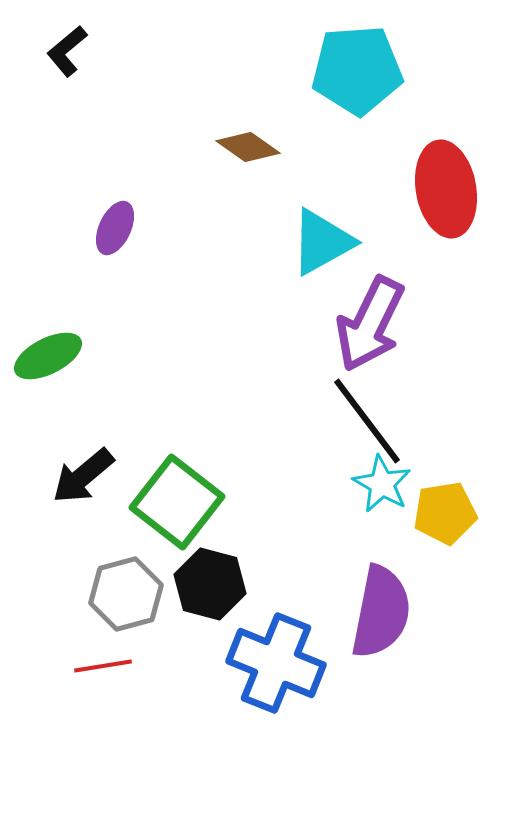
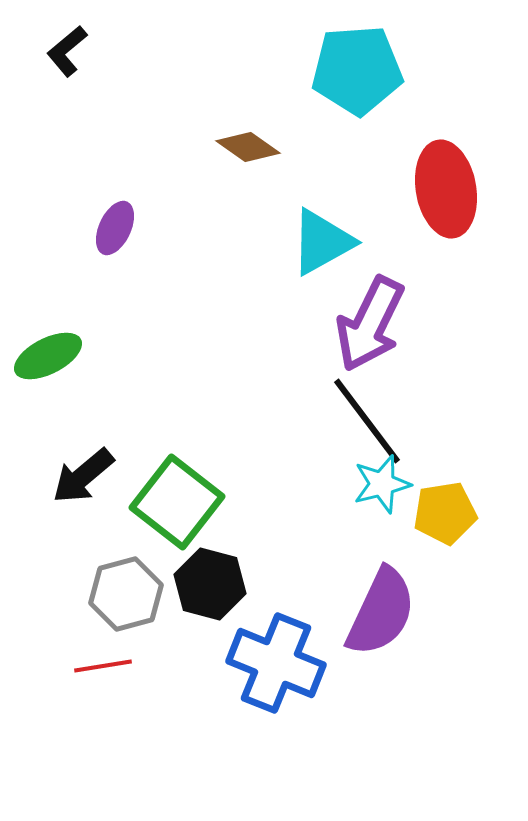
cyan star: rotated 28 degrees clockwise
purple semicircle: rotated 14 degrees clockwise
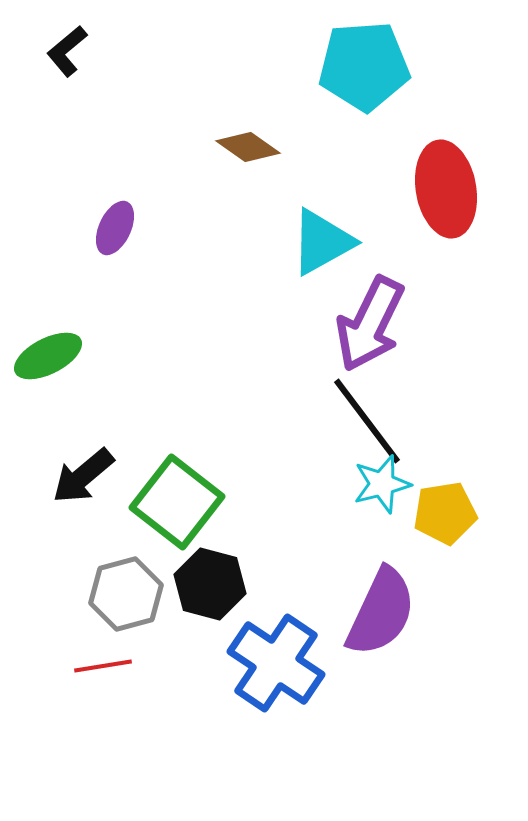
cyan pentagon: moved 7 px right, 4 px up
blue cross: rotated 12 degrees clockwise
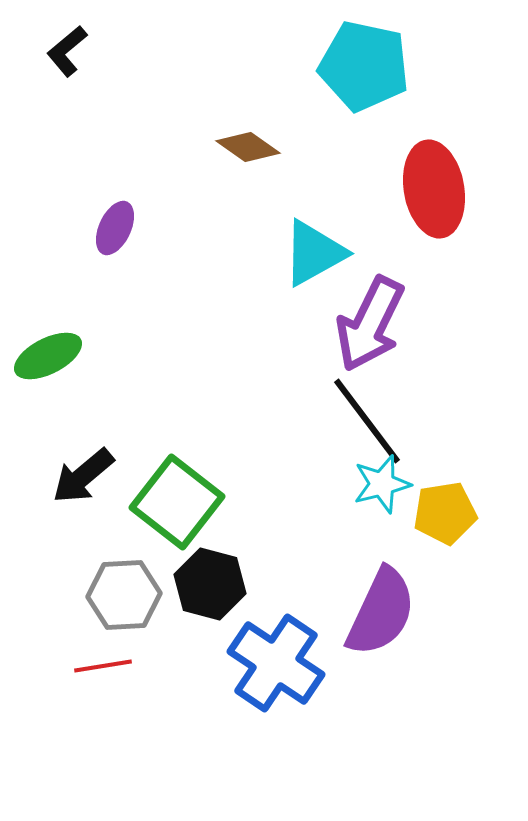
cyan pentagon: rotated 16 degrees clockwise
red ellipse: moved 12 px left
cyan triangle: moved 8 px left, 11 px down
gray hexagon: moved 2 px left, 1 px down; rotated 12 degrees clockwise
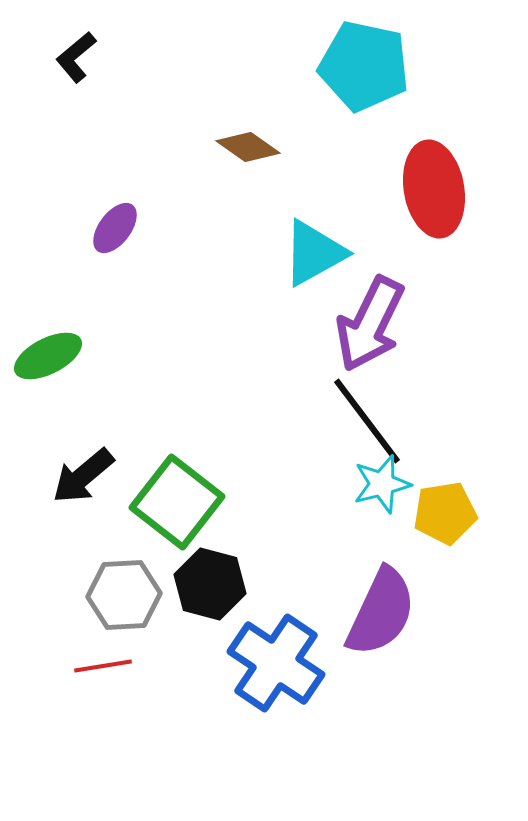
black L-shape: moved 9 px right, 6 px down
purple ellipse: rotated 12 degrees clockwise
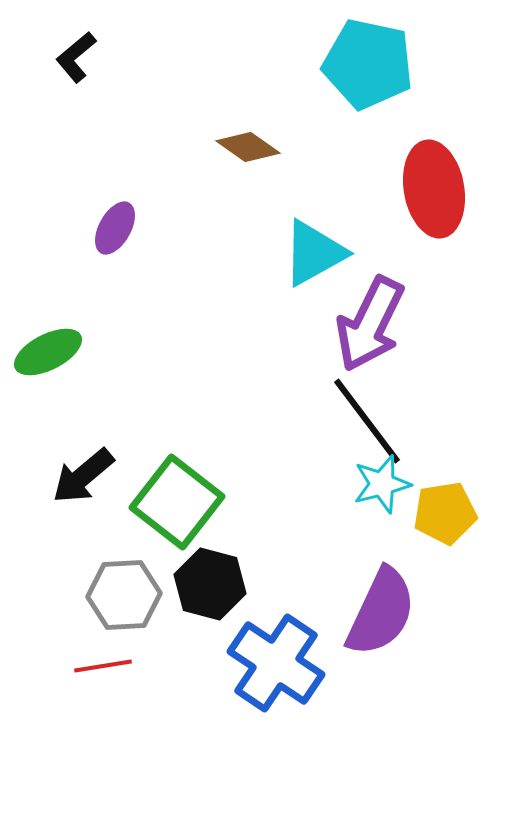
cyan pentagon: moved 4 px right, 2 px up
purple ellipse: rotated 8 degrees counterclockwise
green ellipse: moved 4 px up
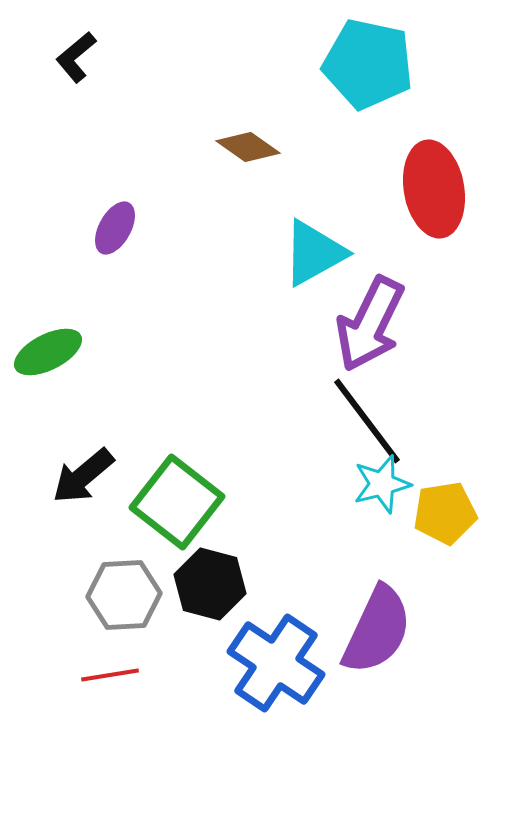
purple semicircle: moved 4 px left, 18 px down
red line: moved 7 px right, 9 px down
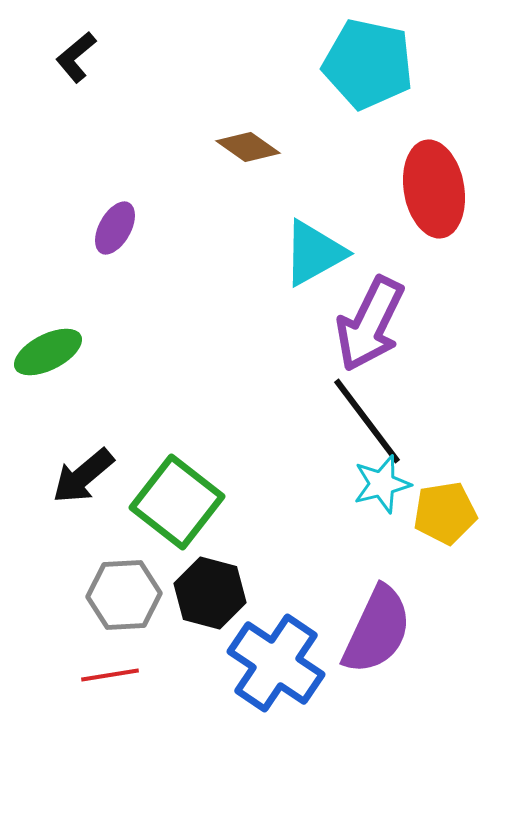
black hexagon: moved 9 px down
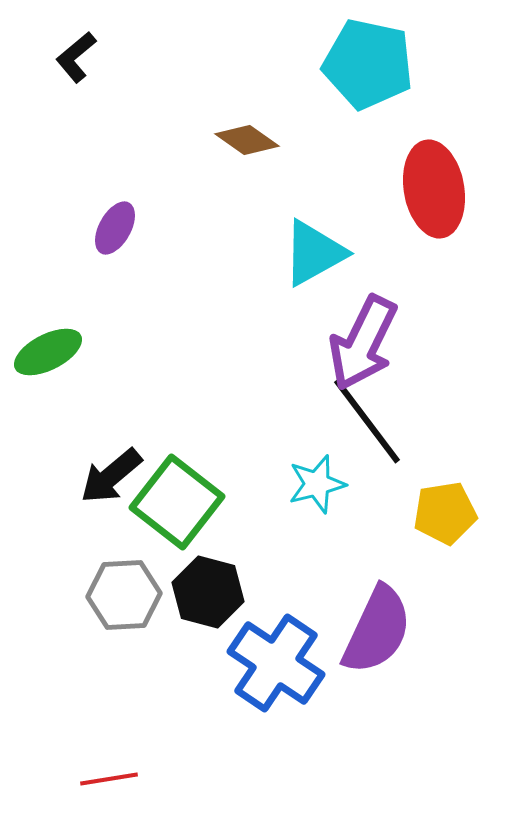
brown diamond: moved 1 px left, 7 px up
purple arrow: moved 7 px left, 19 px down
black arrow: moved 28 px right
cyan star: moved 65 px left
black hexagon: moved 2 px left, 1 px up
red line: moved 1 px left, 104 px down
